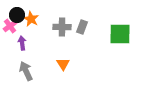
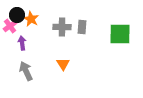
gray rectangle: rotated 16 degrees counterclockwise
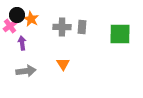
gray arrow: rotated 108 degrees clockwise
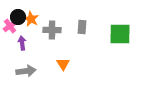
black circle: moved 1 px right, 2 px down
gray cross: moved 10 px left, 3 px down
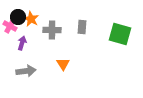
pink cross: rotated 24 degrees counterclockwise
green square: rotated 15 degrees clockwise
purple arrow: rotated 24 degrees clockwise
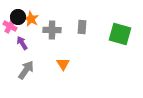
purple arrow: rotated 48 degrees counterclockwise
gray arrow: moved 1 px up; rotated 48 degrees counterclockwise
